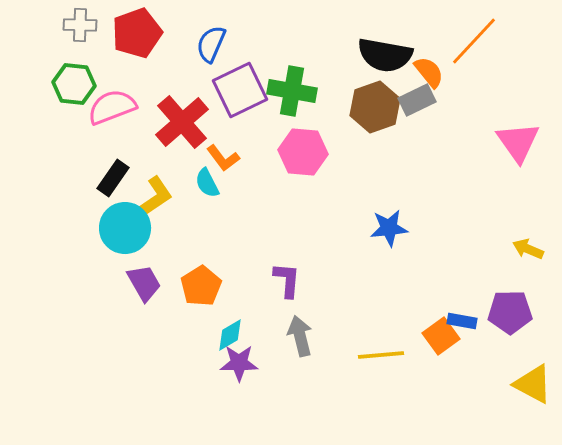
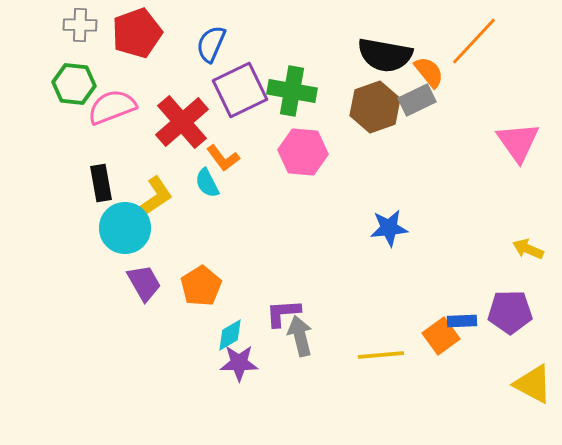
black rectangle: moved 12 px left, 5 px down; rotated 45 degrees counterclockwise
purple L-shape: moved 4 px left, 33 px down; rotated 99 degrees counterclockwise
blue rectangle: rotated 12 degrees counterclockwise
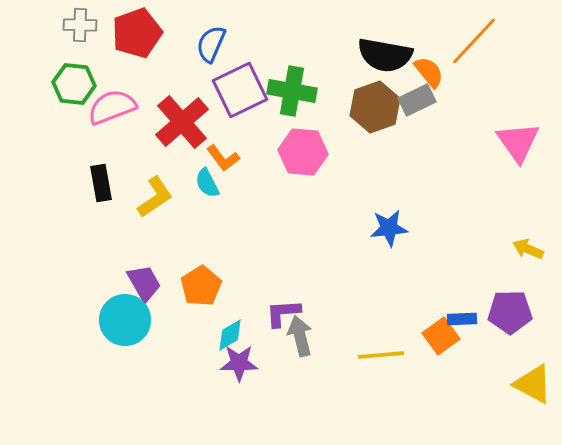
cyan circle: moved 92 px down
blue rectangle: moved 2 px up
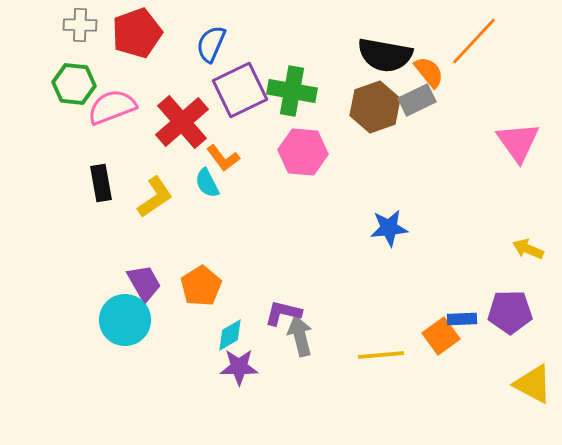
purple L-shape: rotated 18 degrees clockwise
purple star: moved 4 px down
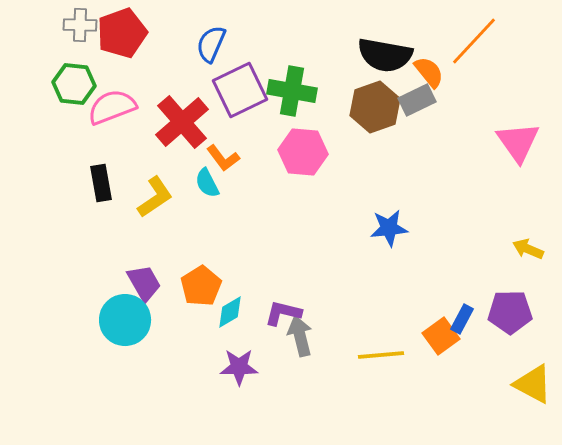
red pentagon: moved 15 px left
blue rectangle: rotated 60 degrees counterclockwise
cyan diamond: moved 23 px up
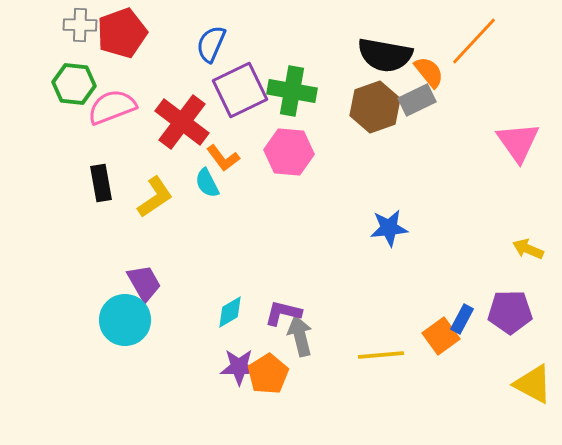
red cross: rotated 12 degrees counterclockwise
pink hexagon: moved 14 px left
orange pentagon: moved 67 px right, 88 px down
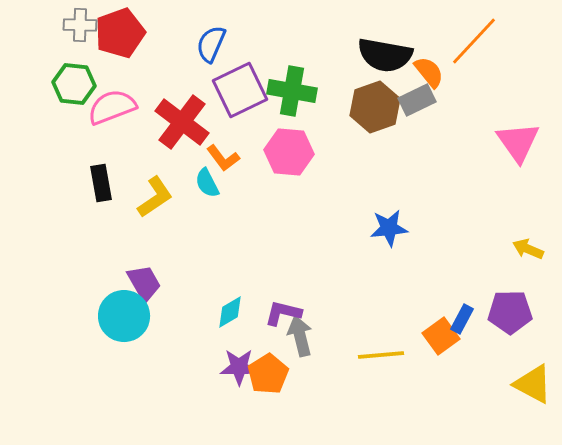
red pentagon: moved 2 px left
cyan circle: moved 1 px left, 4 px up
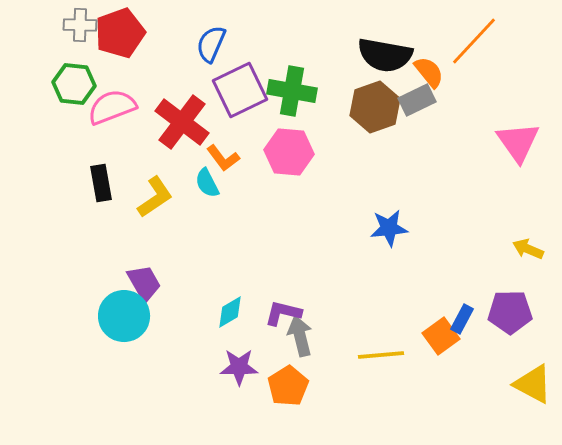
orange pentagon: moved 20 px right, 12 px down
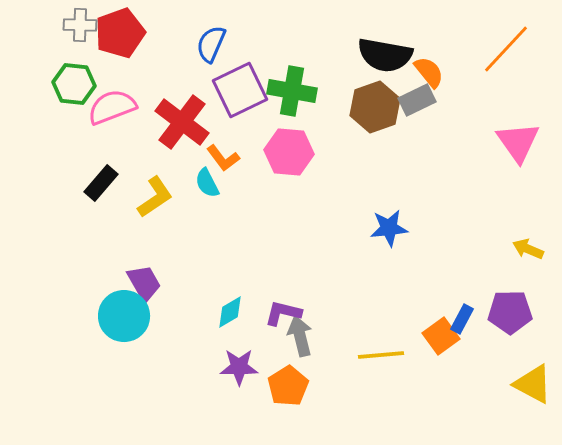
orange line: moved 32 px right, 8 px down
black rectangle: rotated 51 degrees clockwise
